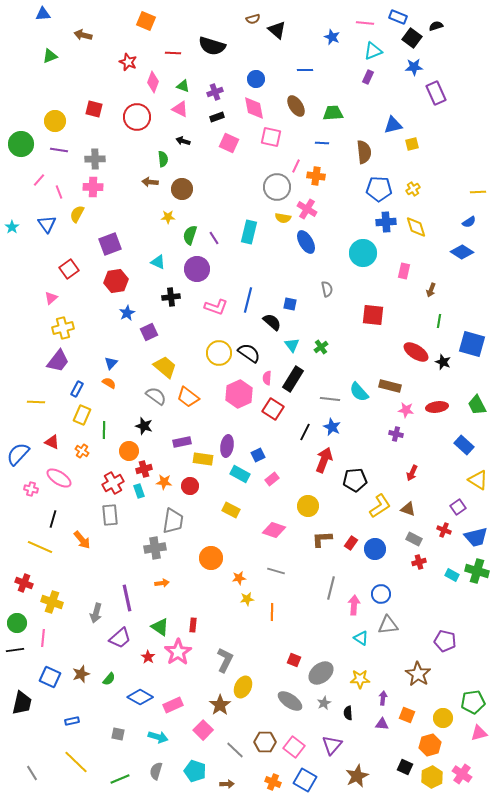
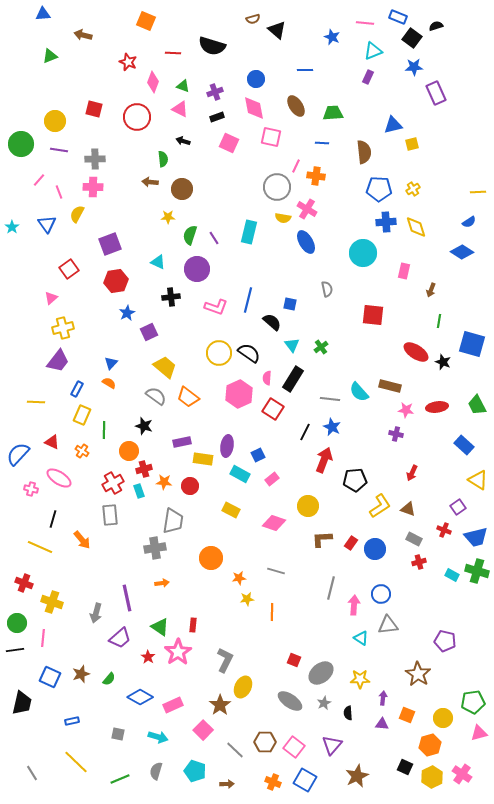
pink diamond at (274, 530): moved 7 px up
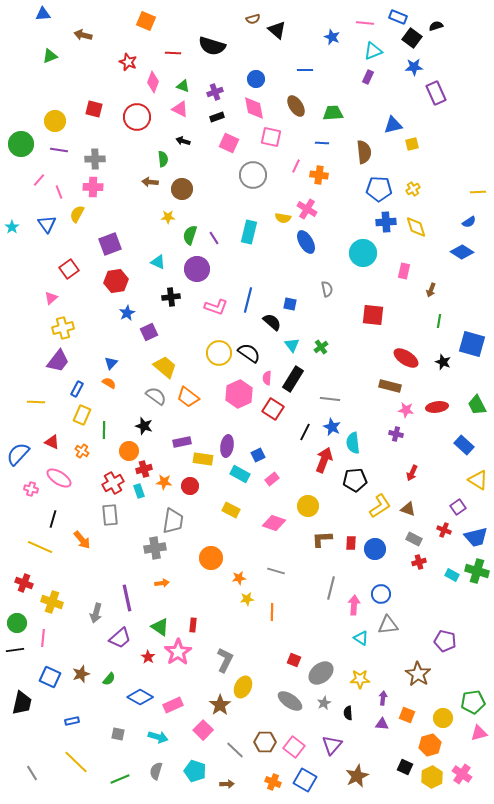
orange cross at (316, 176): moved 3 px right, 1 px up
gray circle at (277, 187): moved 24 px left, 12 px up
red ellipse at (416, 352): moved 10 px left, 6 px down
cyan semicircle at (359, 392): moved 6 px left, 51 px down; rotated 35 degrees clockwise
red rectangle at (351, 543): rotated 32 degrees counterclockwise
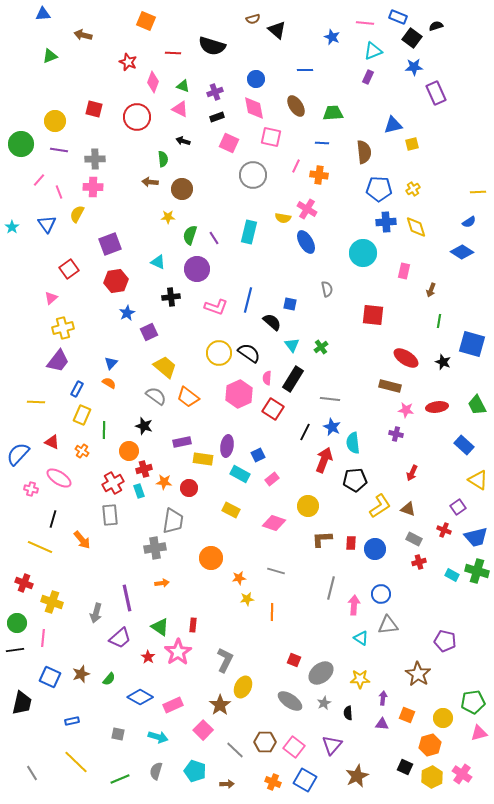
red circle at (190, 486): moved 1 px left, 2 px down
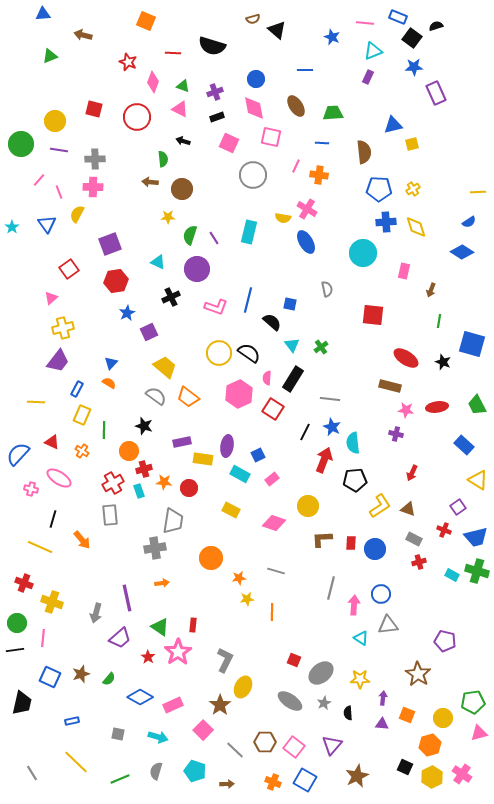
black cross at (171, 297): rotated 18 degrees counterclockwise
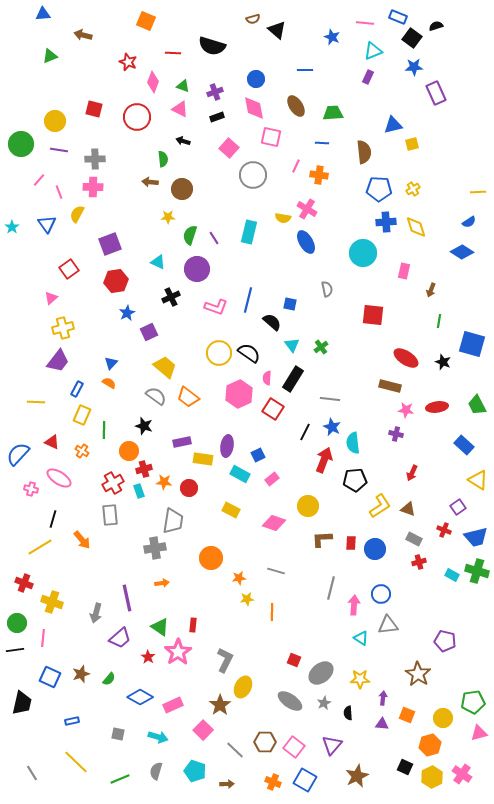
pink square at (229, 143): moved 5 px down; rotated 18 degrees clockwise
yellow line at (40, 547): rotated 55 degrees counterclockwise
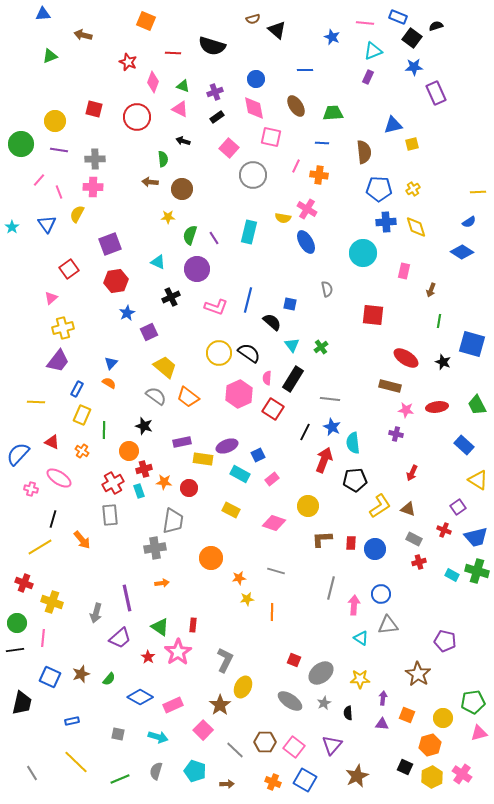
black rectangle at (217, 117): rotated 16 degrees counterclockwise
purple ellipse at (227, 446): rotated 60 degrees clockwise
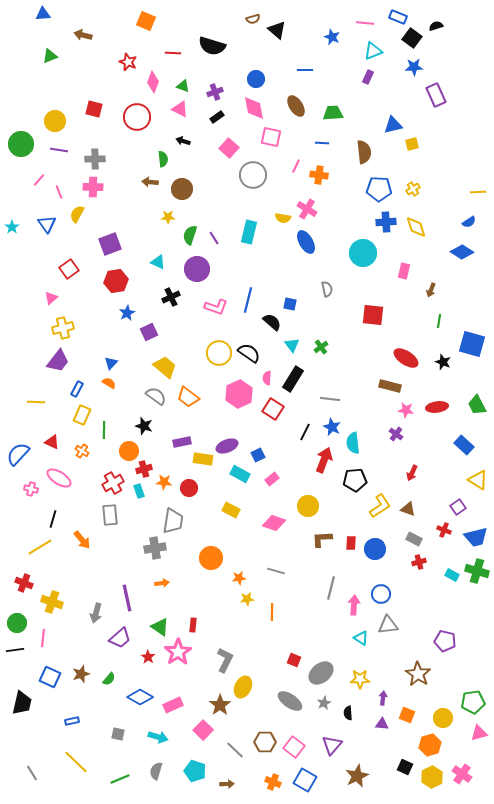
purple rectangle at (436, 93): moved 2 px down
purple cross at (396, 434): rotated 24 degrees clockwise
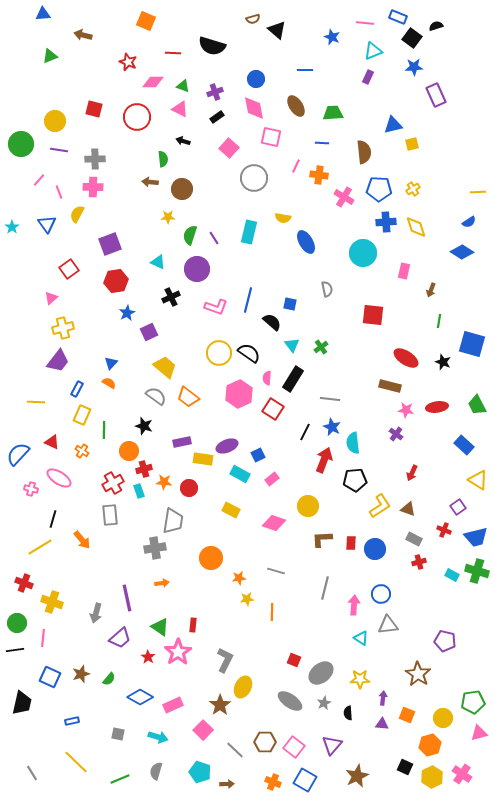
pink diamond at (153, 82): rotated 70 degrees clockwise
gray circle at (253, 175): moved 1 px right, 3 px down
pink cross at (307, 209): moved 37 px right, 12 px up
gray line at (331, 588): moved 6 px left
cyan pentagon at (195, 771): moved 5 px right, 1 px down
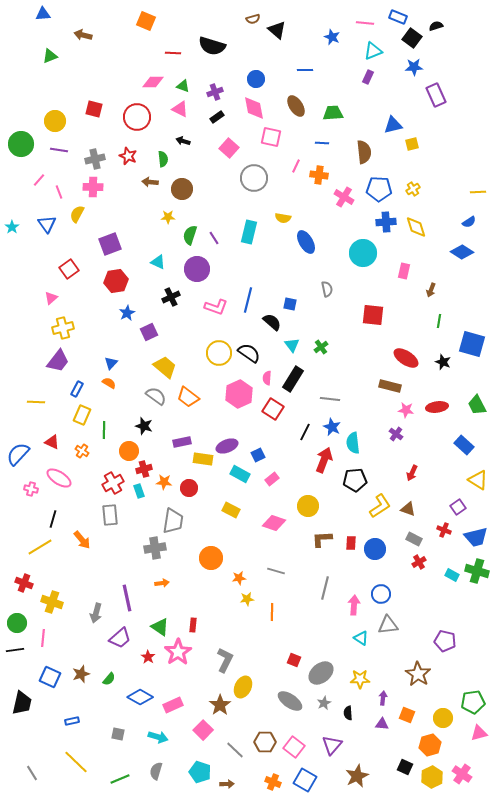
red star at (128, 62): moved 94 px down
gray cross at (95, 159): rotated 12 degrees counterclockwise
red cross at (419, 562): rotated 16 degrees counterclockwise
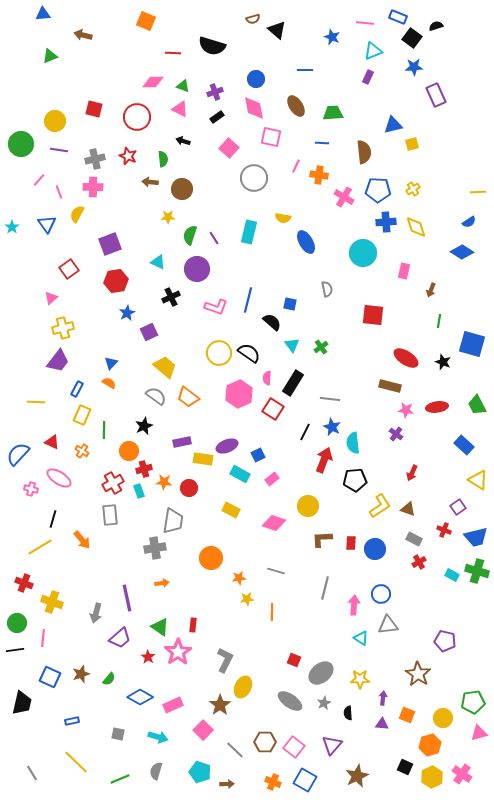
blue pentagon at (379, 189): moved 1 px left, 1 px down
black rectangle at (293, 379): moved 4 px down
black star at (144, 426): rotated 30 degrees clockwise
